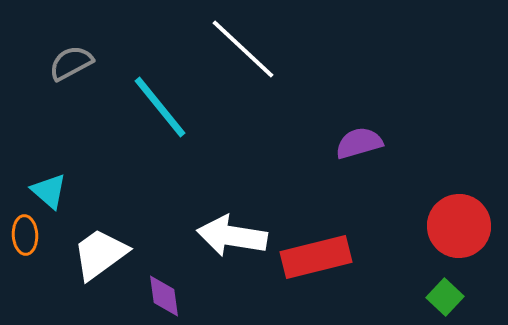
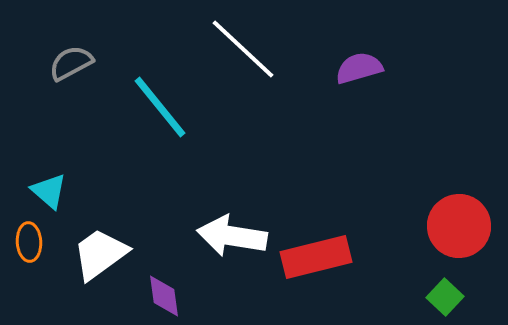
purple semicircle: moved 75 px up
orange ellipse: moved 4 px right, 7 px down
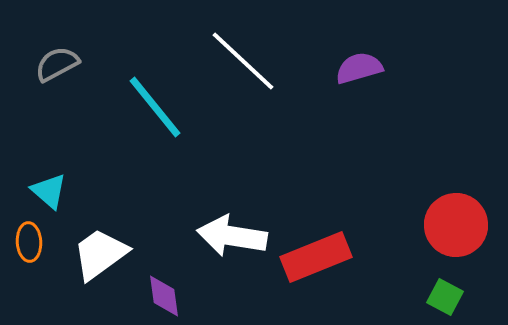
white line: moved 12 px down
gray semicircle: moved 14 px left, 1 px down
cyan line: moved 5 px left
red circle: moved 3 px left, 1 px up
red rectangle: rotated 8 degrees counterclockwise
green square: rotated 15 degrees counterclockwise
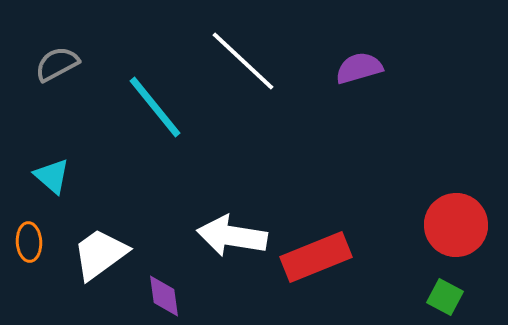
cyan triangle: moved 3 px right, 15 px up
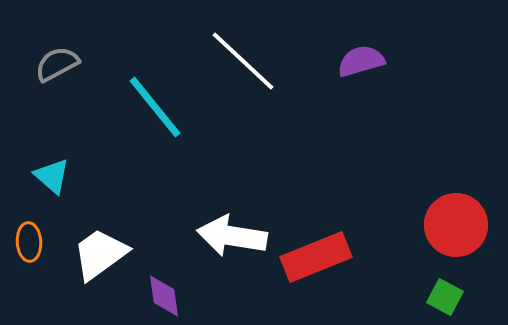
purple semicircle: moved 2 px right, 7 px up
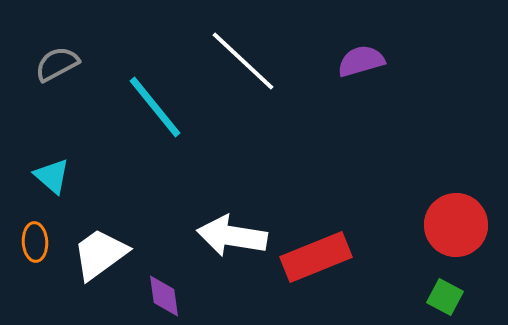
orange ellipse: moved 6 px right
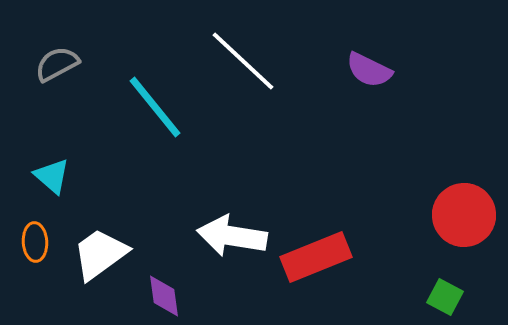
purple semicircle: moved 8 px right, 9 px down; rotated 138 degrees counterclockwise
red circle: moved 8 px right, 10 px up
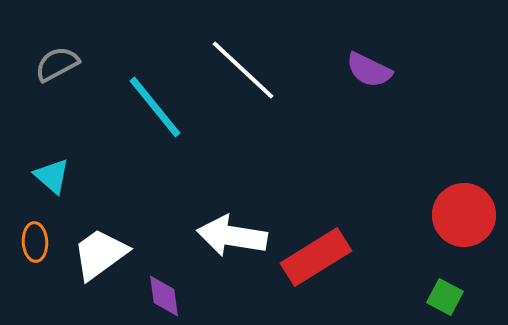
white line: moved 9 px down
red rectangle: rotated 10 degrees counterclockwise
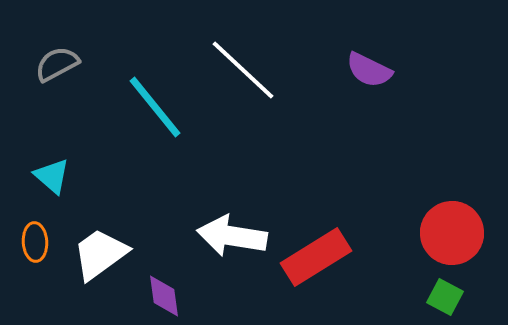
red circle: moved 12 px left, 18 px down
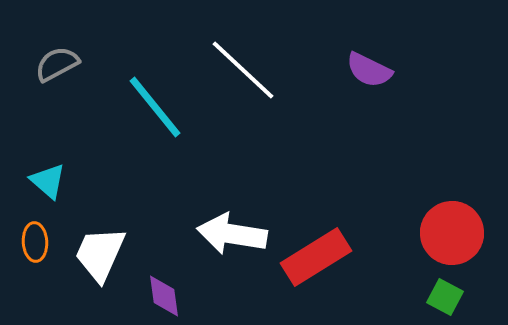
cyan triangle: moved 4 px left, 5 px down
white arrow: moved 2 px up
white trapezoid: rotated 30 degrees counterclockwise
